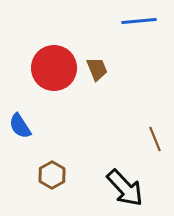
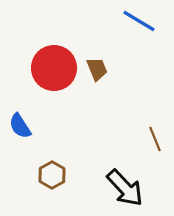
blue line: rotated 36 degrees clockwise
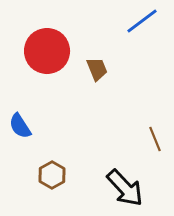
blue line: moved 3 px right; rotated 68 degrees counterclockwise
red circle: moved 7 px left, 17 px up
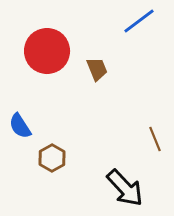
blue line: moved 3 px left
brown hexagon: moved 17 px up
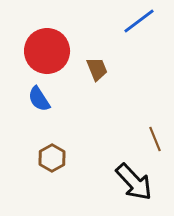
blue semicircle: moved 19 px right, 27 px up
black arrow: moved 9 px right, 6 px up
